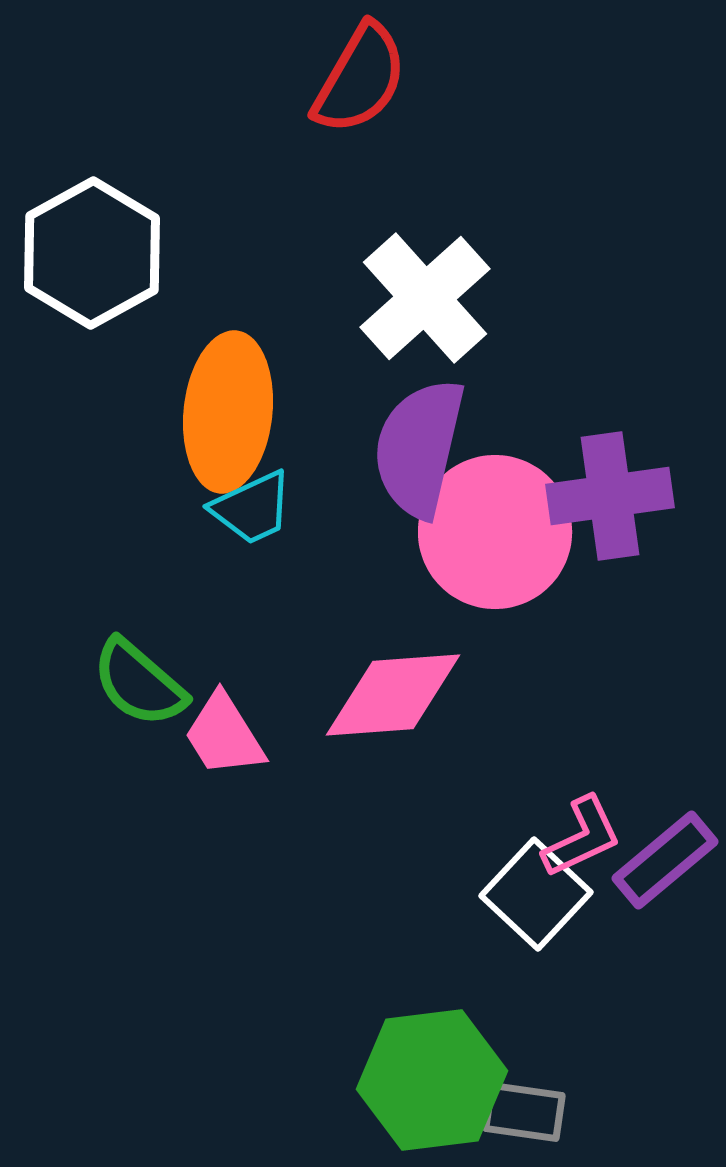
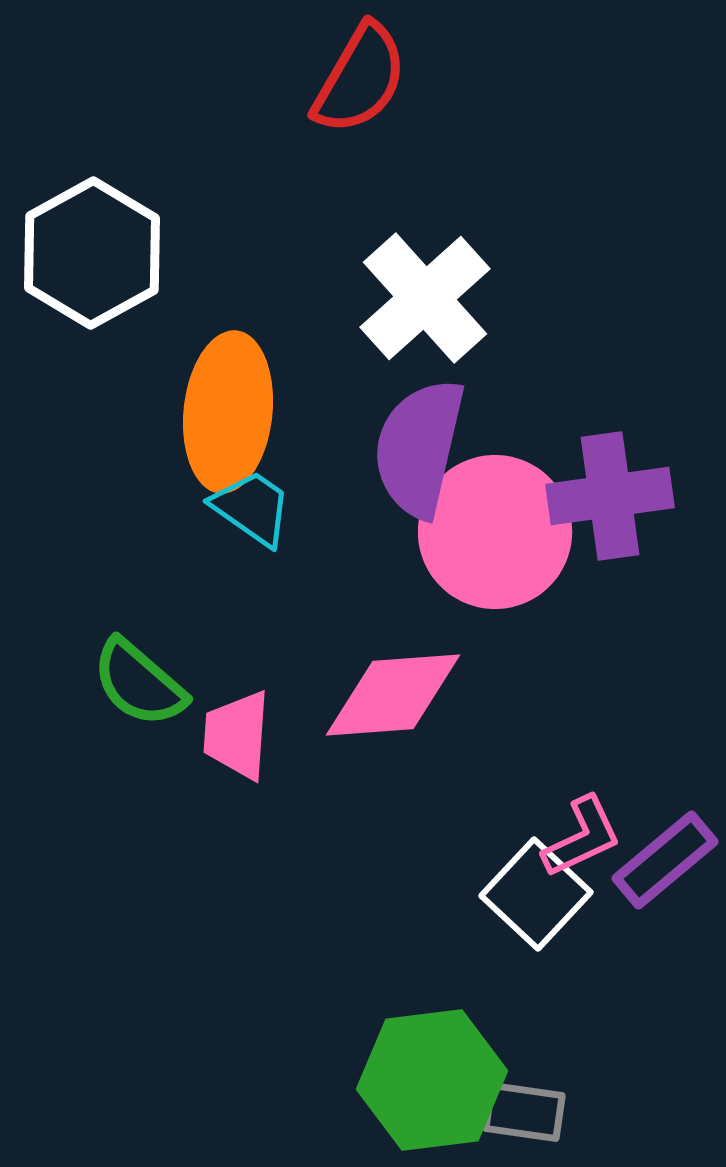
cyan trapezoid: rotated 120 degrees counterclockwise
pink trapezoid: moved 13 px right; rotated 36 degrees clockwise
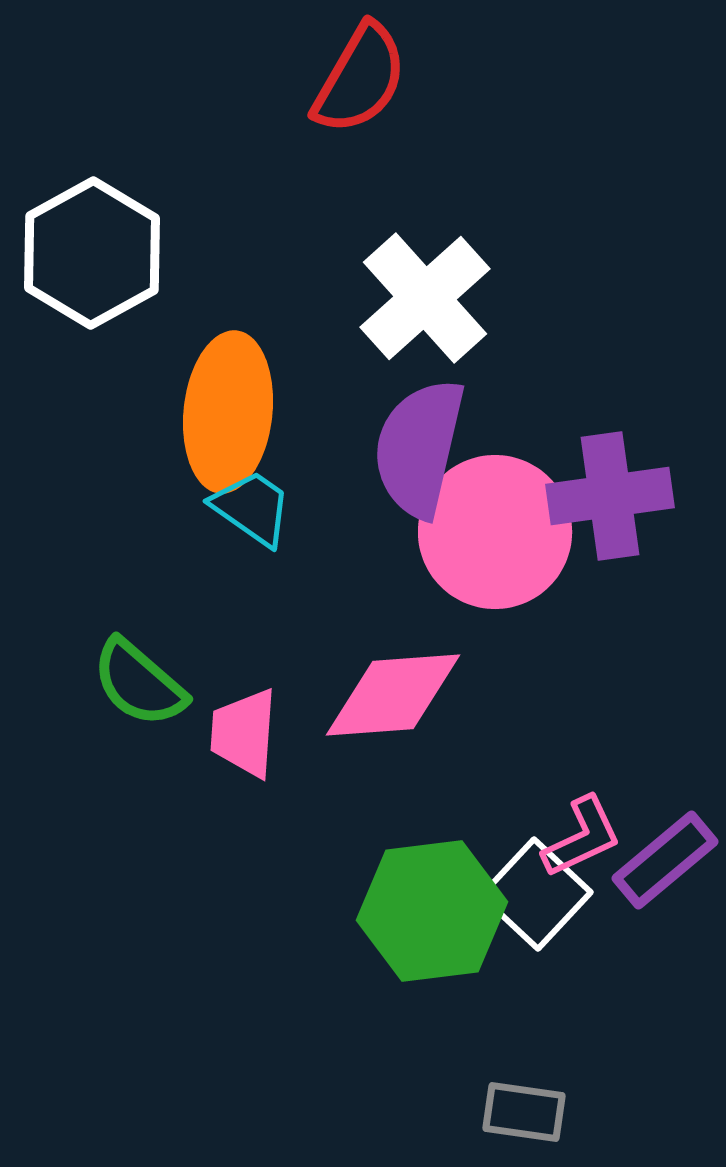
pink trapezoid: moved 7 px right, 2 px up
green hexagon: moved 169 px up
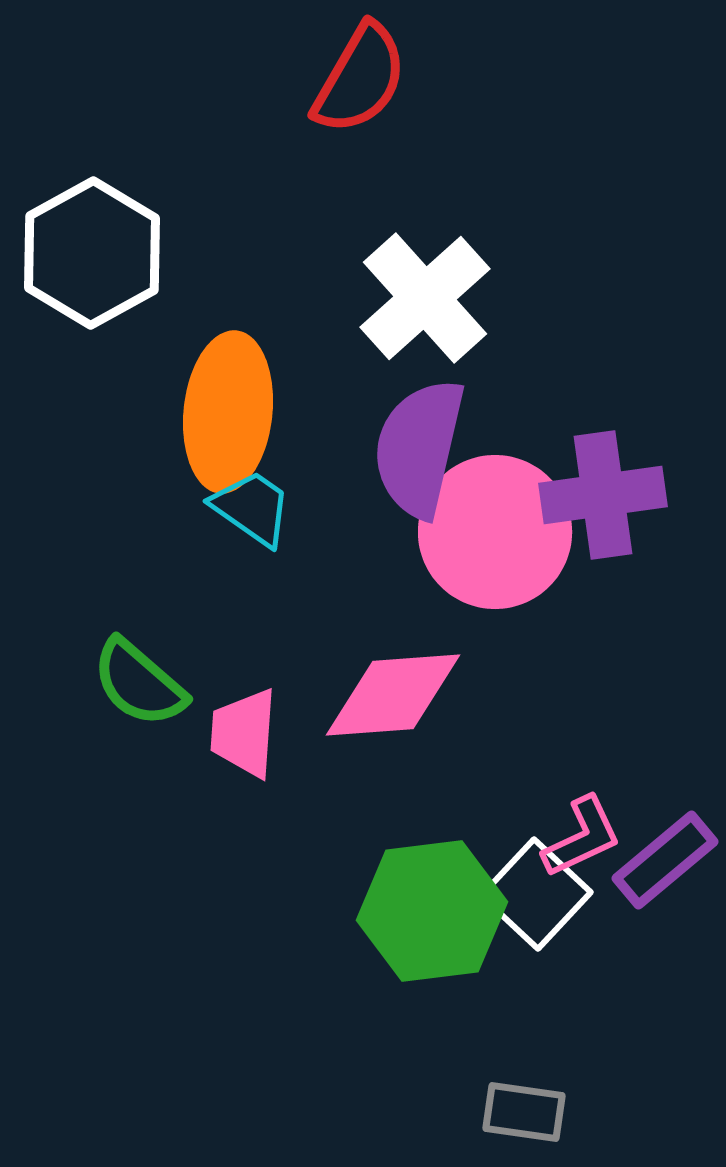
purple cross: moved 7 px left, 1 px up
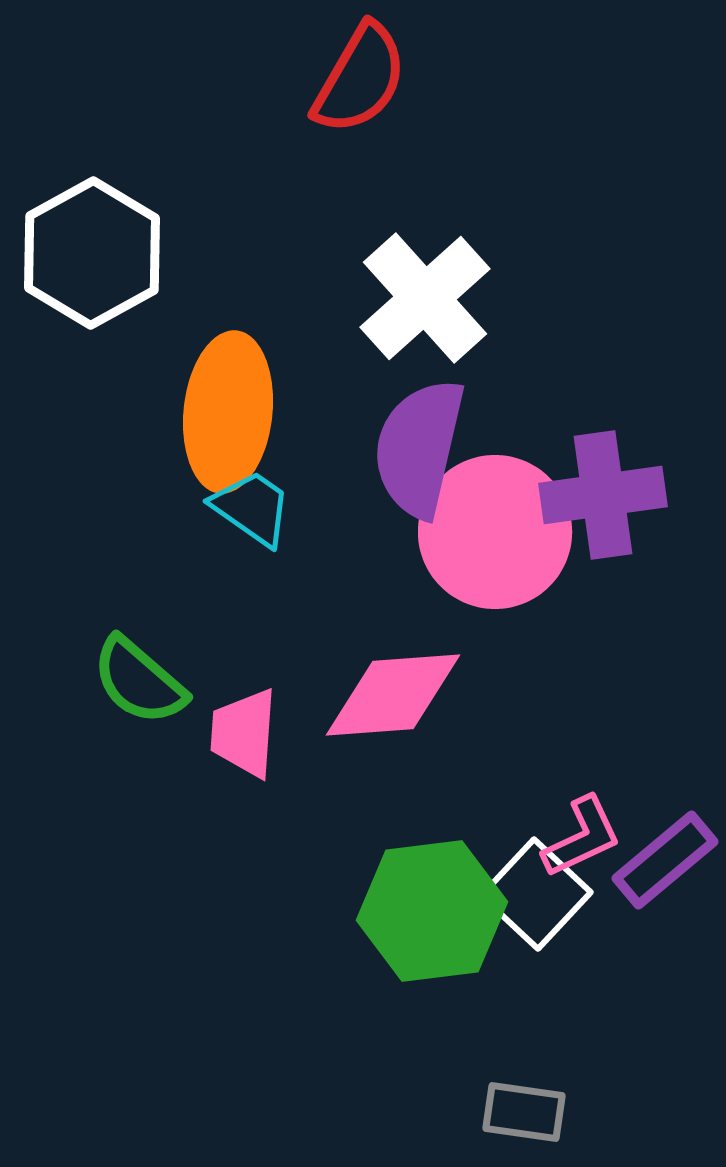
green semicircle: moved 2 px up
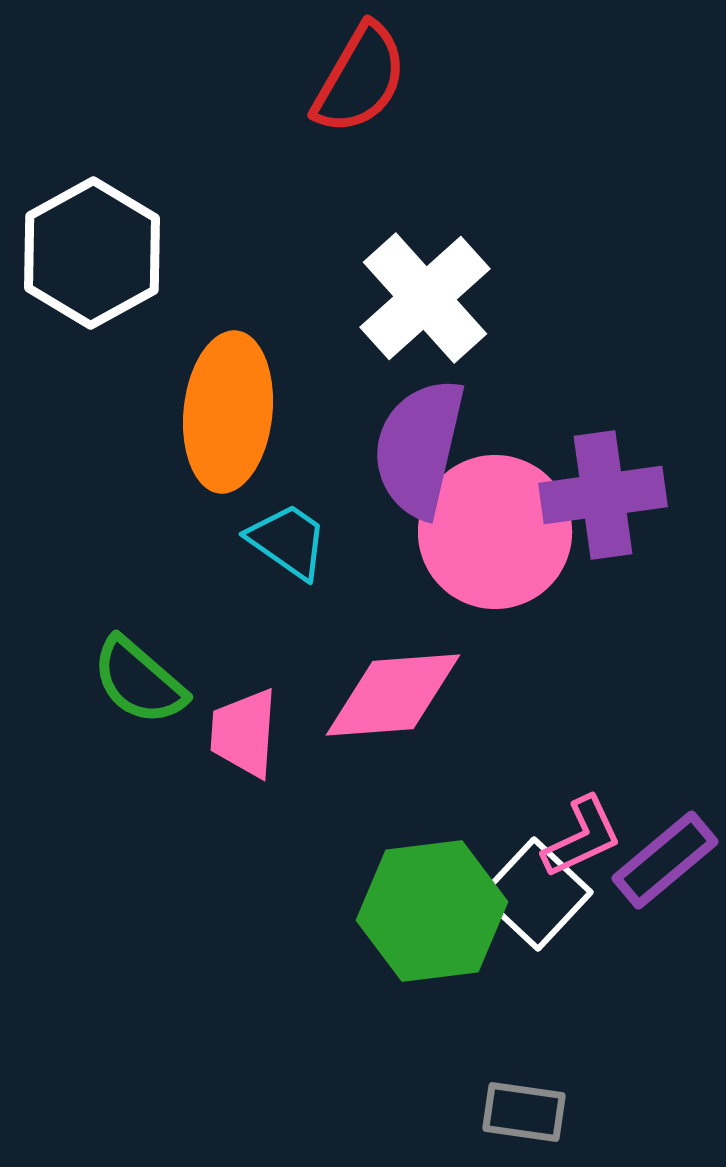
cyan trapezoid: moved 36 px right, 33 px down
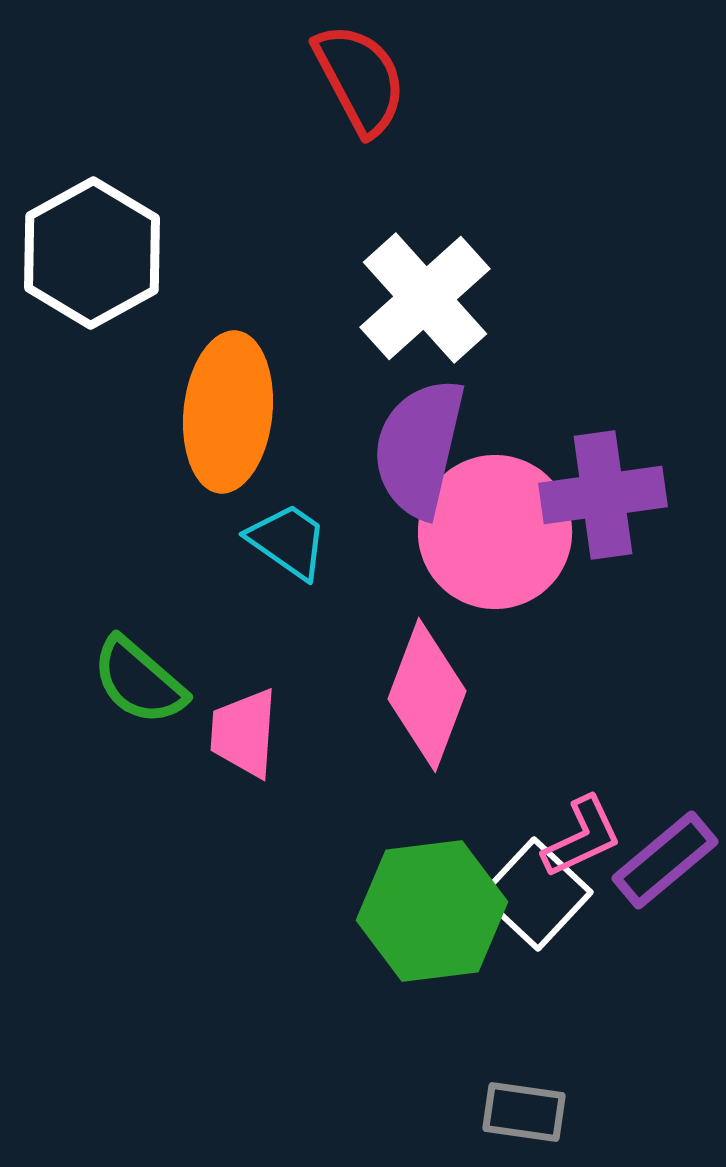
red semicircle: rotated 58 degrees counterclockwise
pink diamond: moved 34 px right; rotated 65 degrees counterclockwise
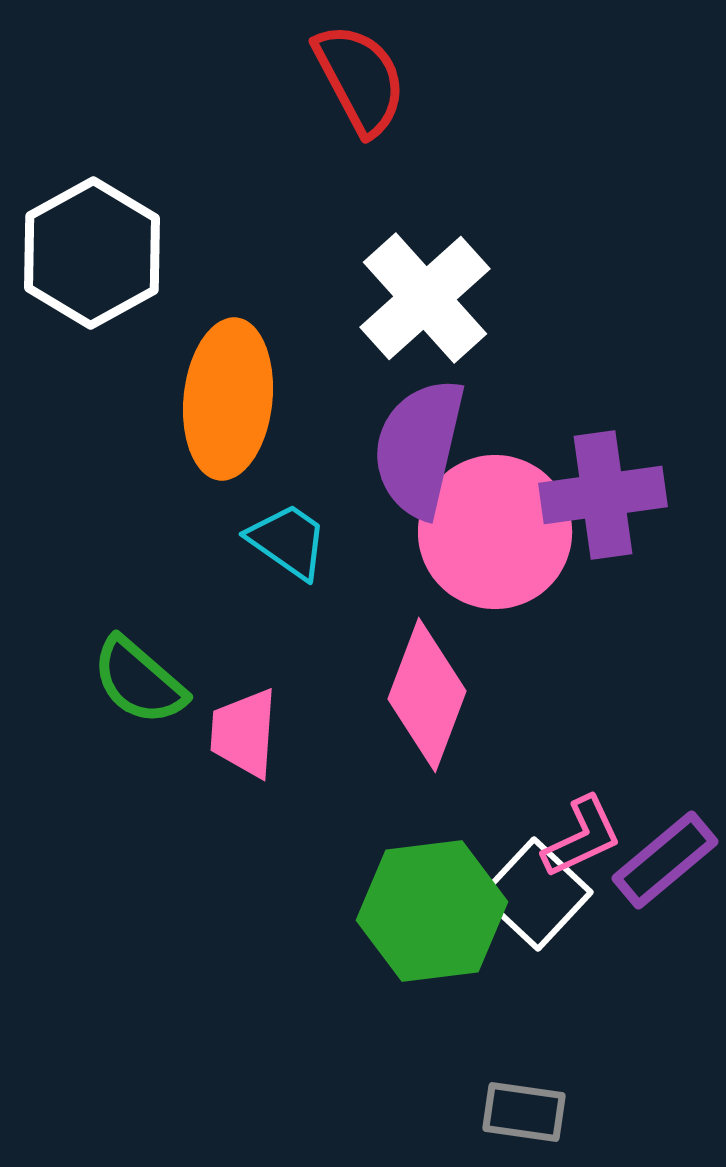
orange ellipse: moved 13 px up
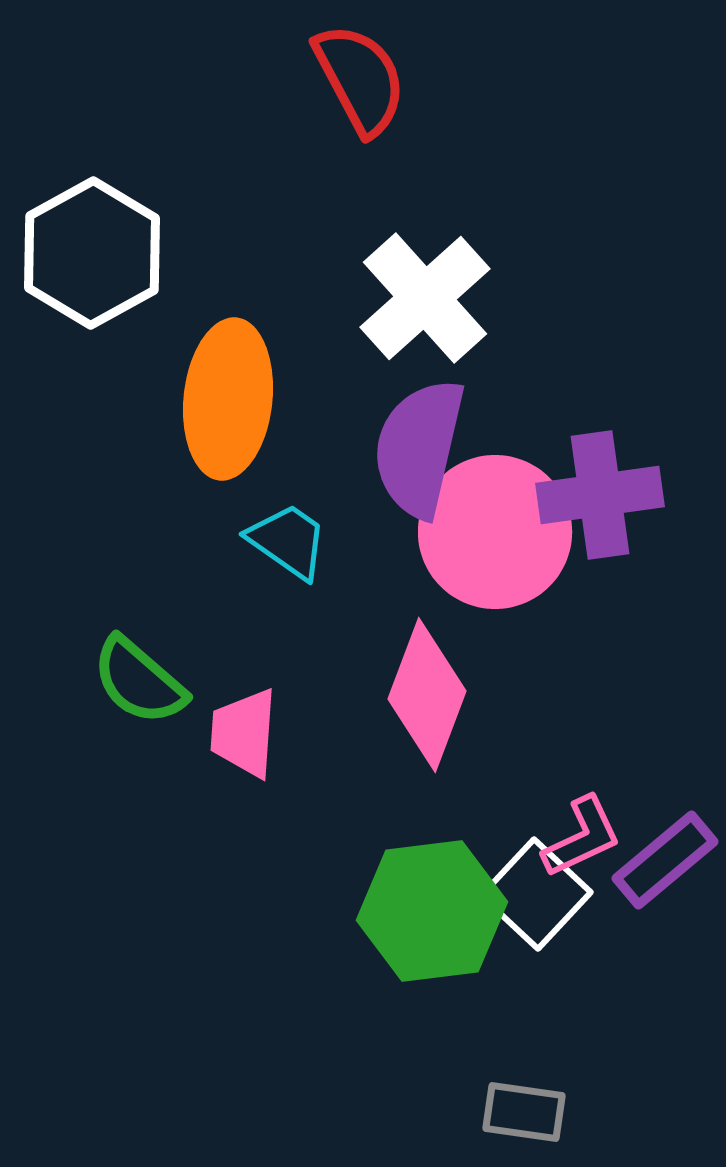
purple cross: moved 3 px left
